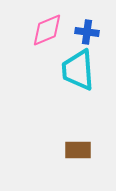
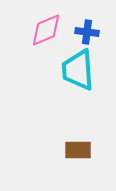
pink diamond: moved 1 px left
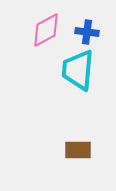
pink diamond: rotated 6 degrees counterclockwise
cyan trapezoid: rotated 9 degrees clockwise
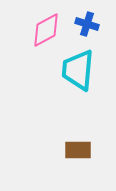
blue cross: moved 8 px up; rotated 10 degrees clockwise
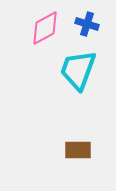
pink diamond: moved 1 px left, 2 px up
cyan trapezoid: rotated 15 degrees clockwise
